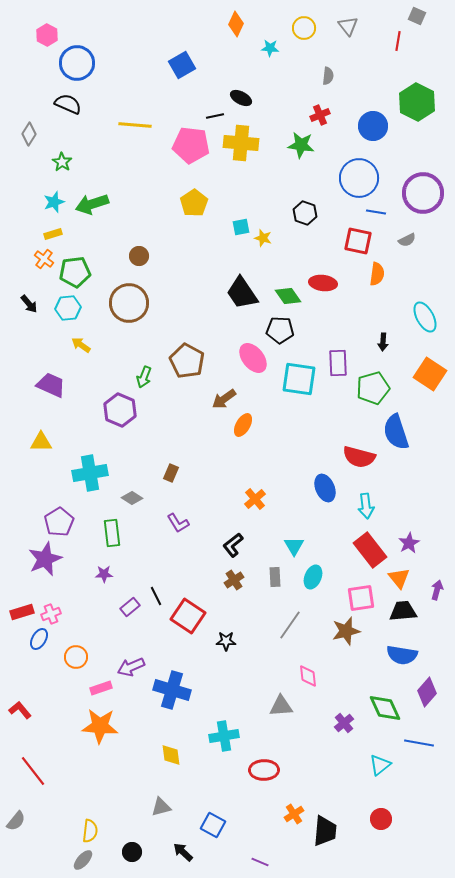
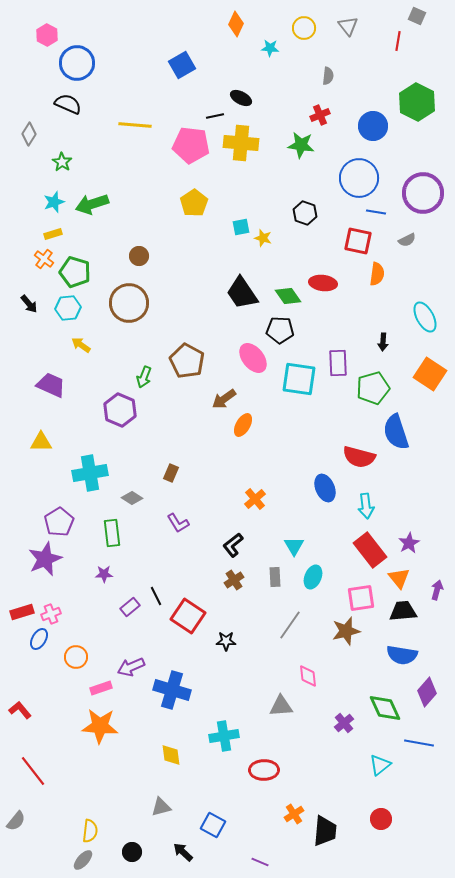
green pentagon at (75, 272): rotated 24 degrees clockwise
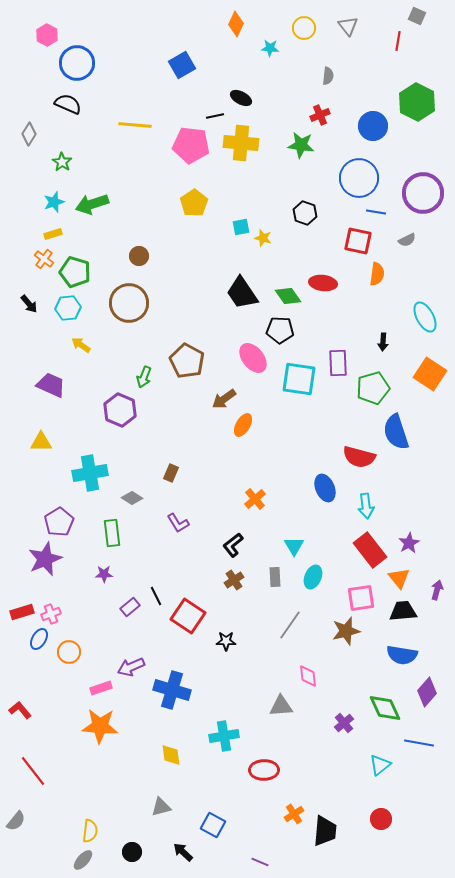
orange circle at (76, 657): moved 7 px left, 5 px up
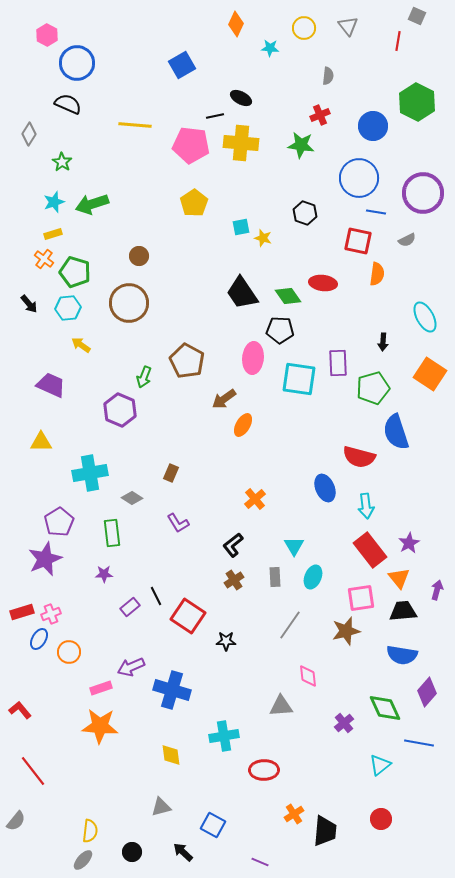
pink ellipse at (253, 358): rotated 44 degrees clockwise
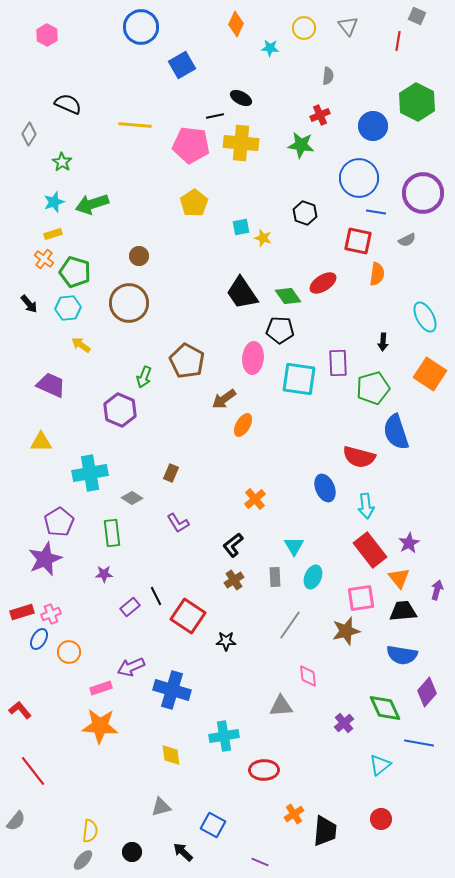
blue circle at (77, 63): moved 64 px right, 36 px up
red ellipse at (323, 283): rotated 40 degrees counterclockwise
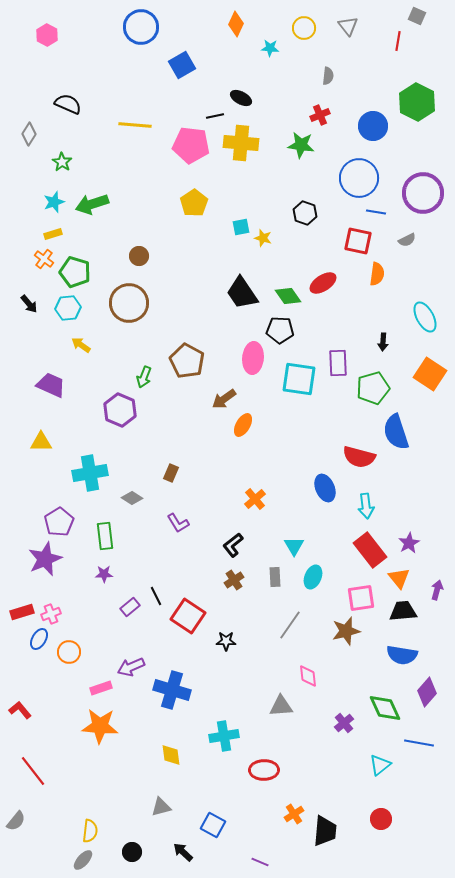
green rectangle at (112, 533): moved 7 px left, 3 px down
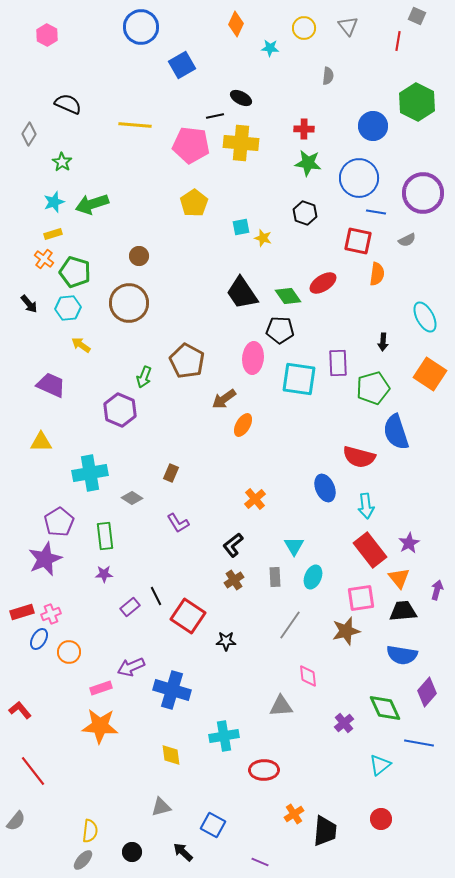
red cross at (320, 115): moved 16 px left, 14 px down; rotated 24 degrees clockwise
green star at (301, 145): moved 7 px right, 18 px down
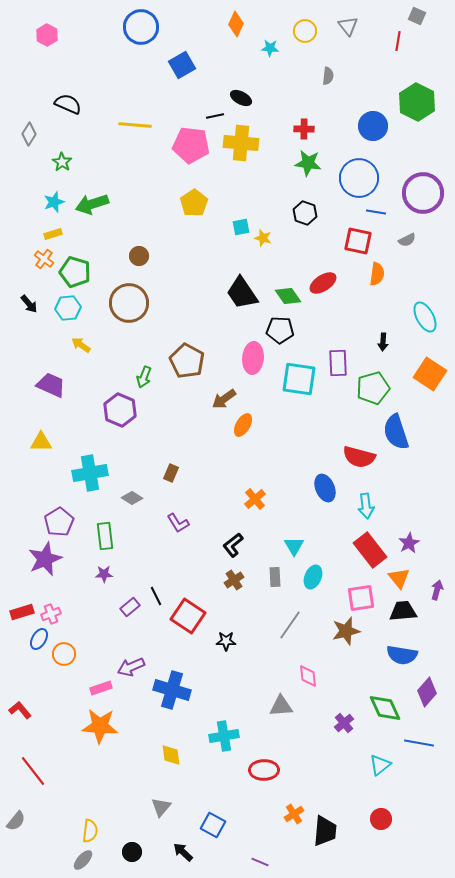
yellow circle at (304, 28): moved 1 px right, 3 px down
orange circle at (69, 652): moved 5 px left, 2 px down
gray triangle at (161, 807): rotated 35 degrees counterclockwise
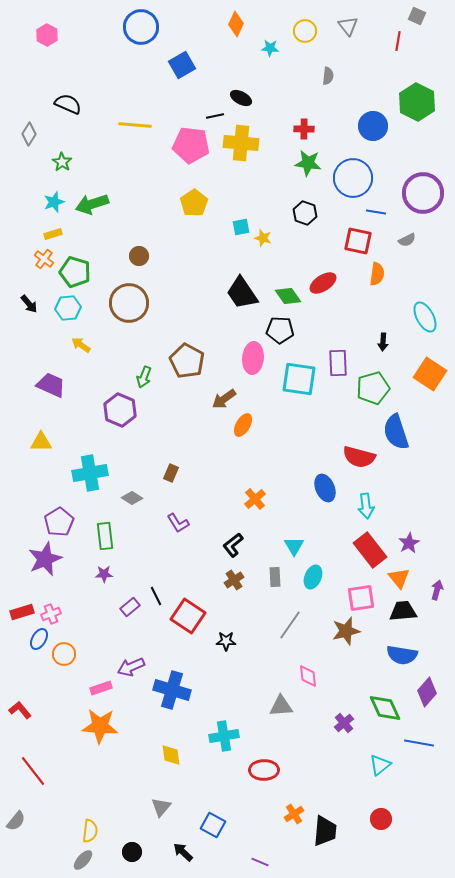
blue circle at (359, 178): moved 6 px left
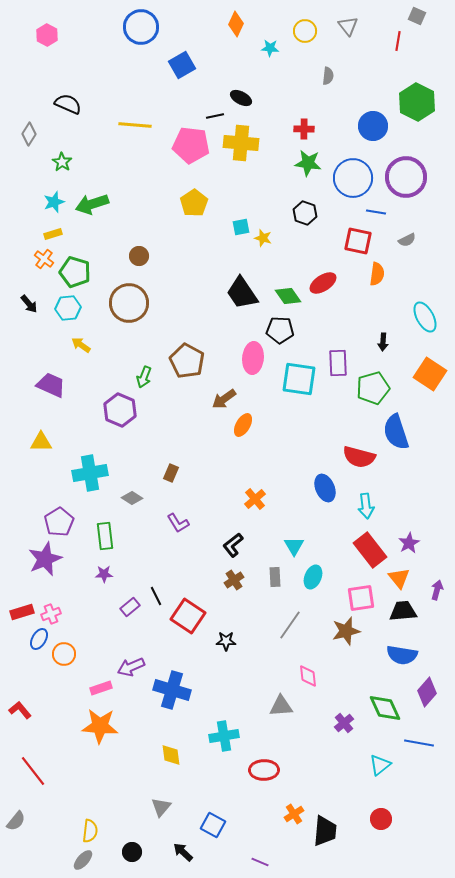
purple circle at (423, 193): moved 17 px left, 16 px up
